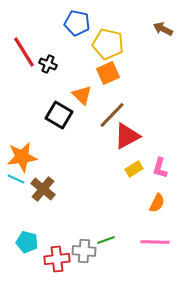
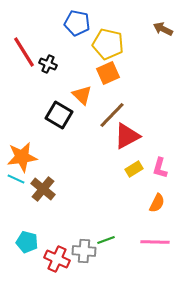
red cross: rotated 30 degrees clockwise
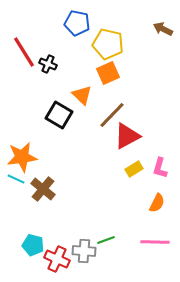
cyan pentagon: moved 6 px right, 3 px down
